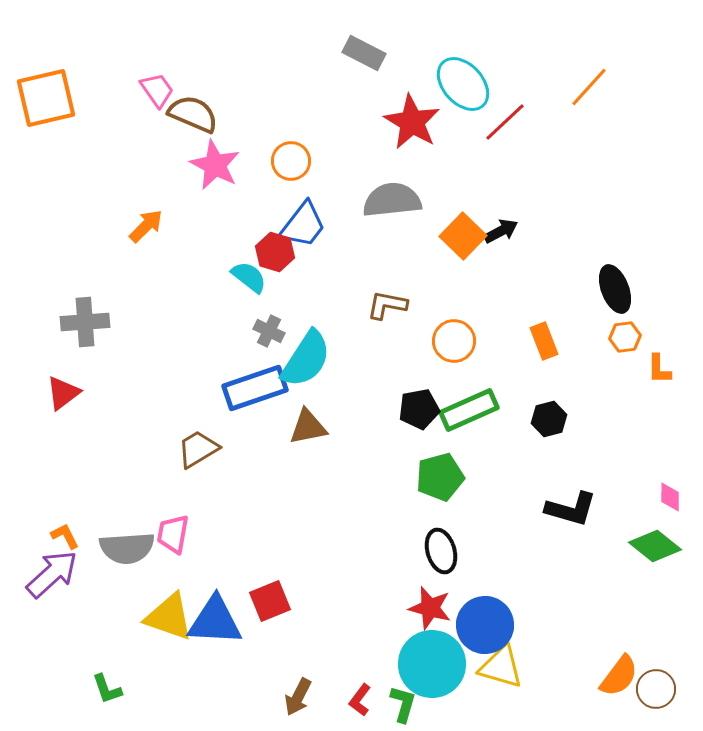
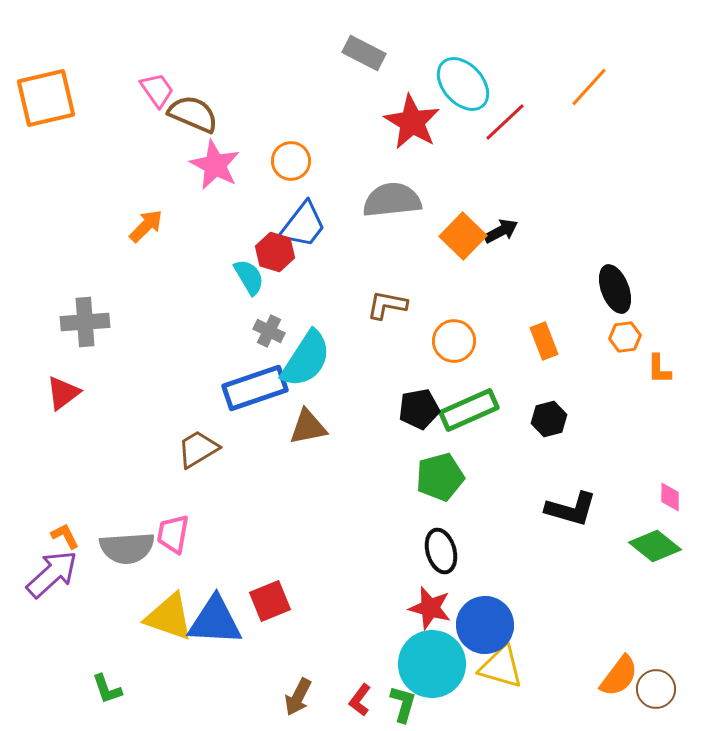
cyan semicircle at (249, 277): rotated 21 degrees clockwise
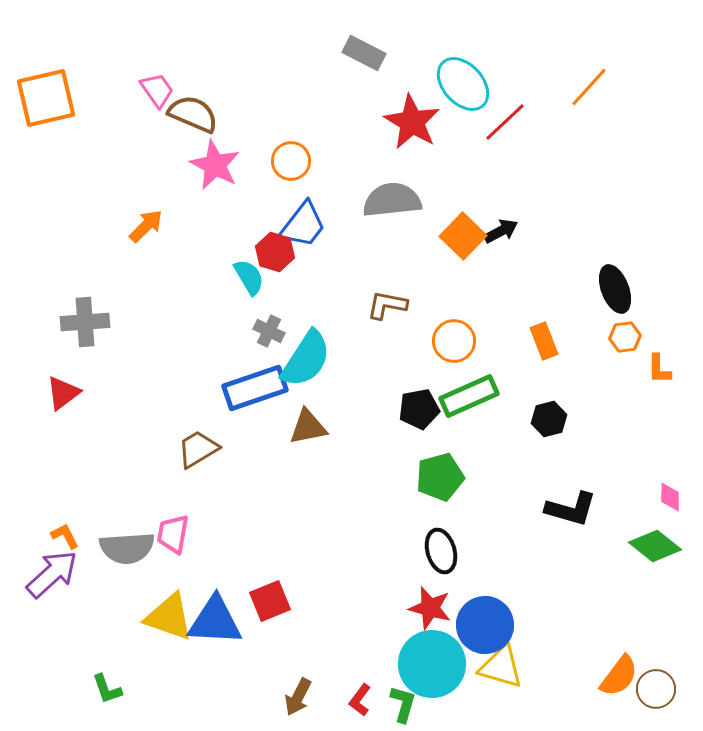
green rectangle at (469, 410): moved 14 px up
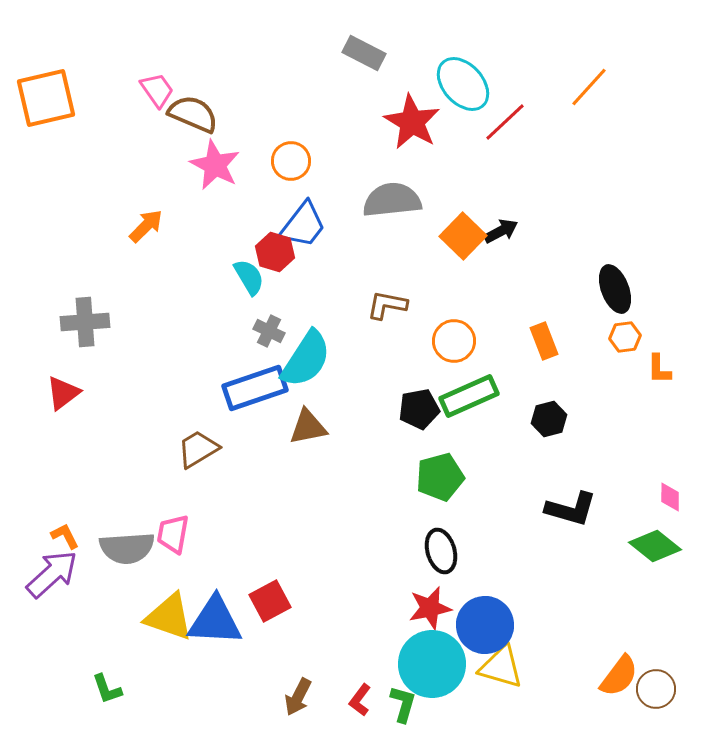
red square at (270, 601): rotated 6 degrees counterclockwise
red star at (430, 608): rotated 27 degrees counterclockwise
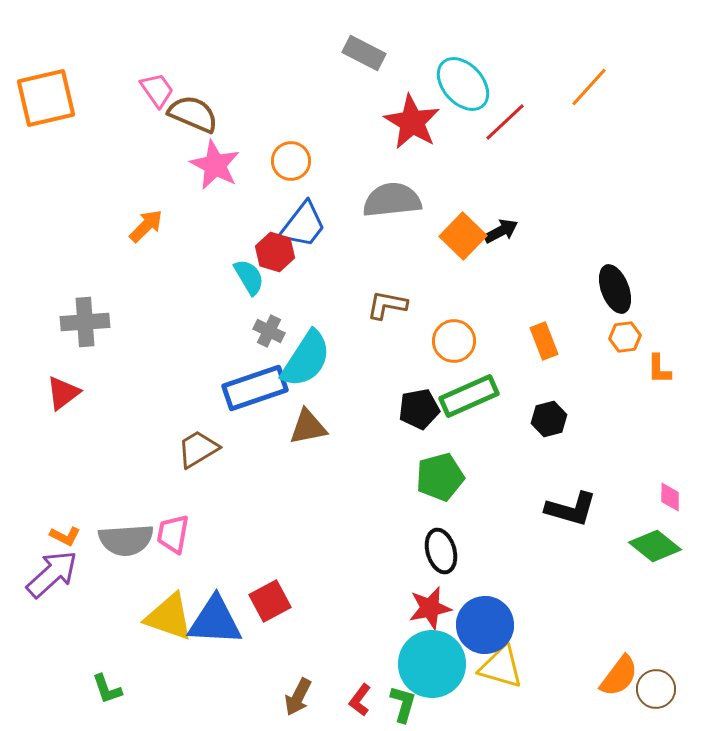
orange L-shape at (65, 536): rotated 144 degrees clockwise
gray semicircle at (127, 548): moved 1 px left, 8 px up
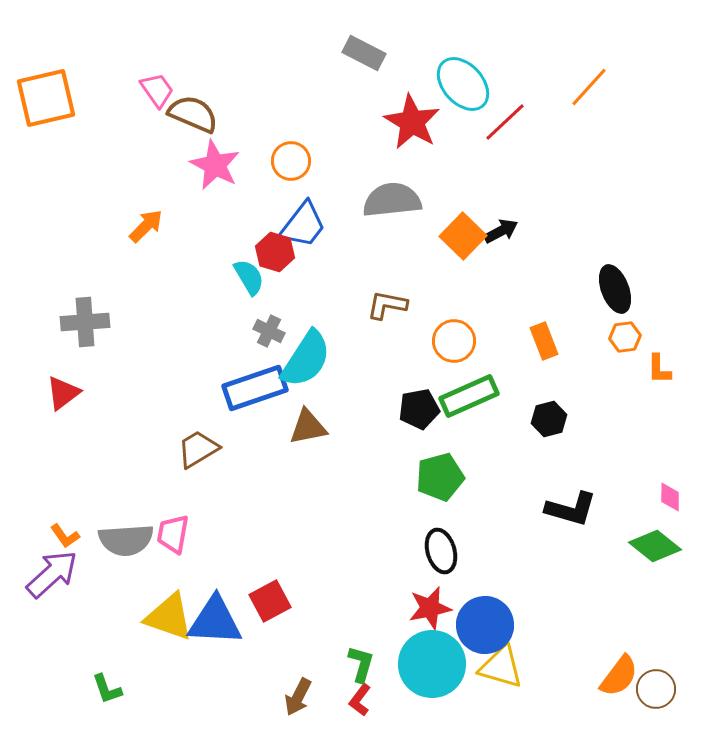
orange L-shape at (65, 536): rotated 28 degrees clockwise
green L-shape at (403, 704): moved 42 px left, 40 px up
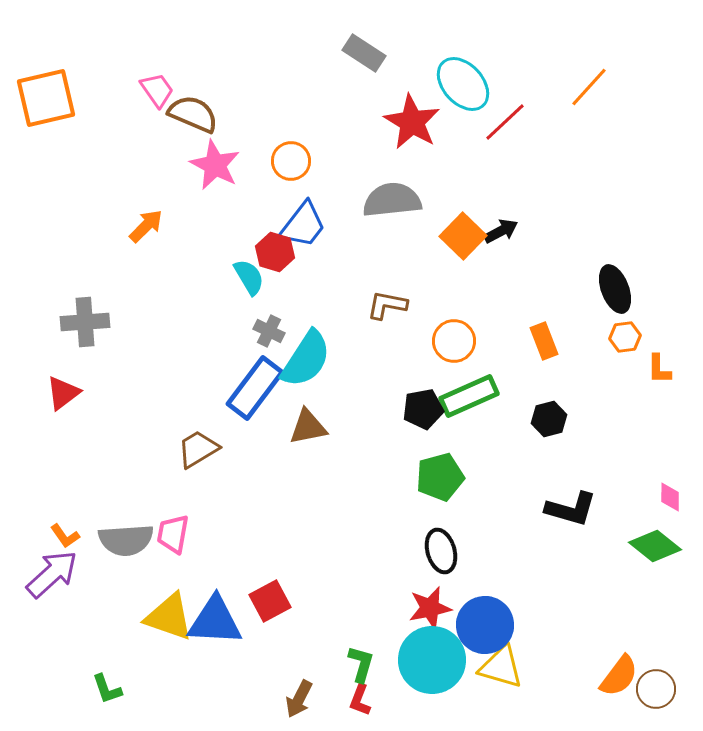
gray rectangle at (364, 53): rotated 6 degrees clockwise
blue rectangle at (255, 388): rotated 34 degrees counterclockwise
black pentagon at (419, 409): moved 4 px right
cyan circle at (432, 664): moved 4 px up
brown arrow at (298, 697): moved 1 px right, 2 px down
red L-shape at (360, 700): rotated 16 degrees counterclockwise
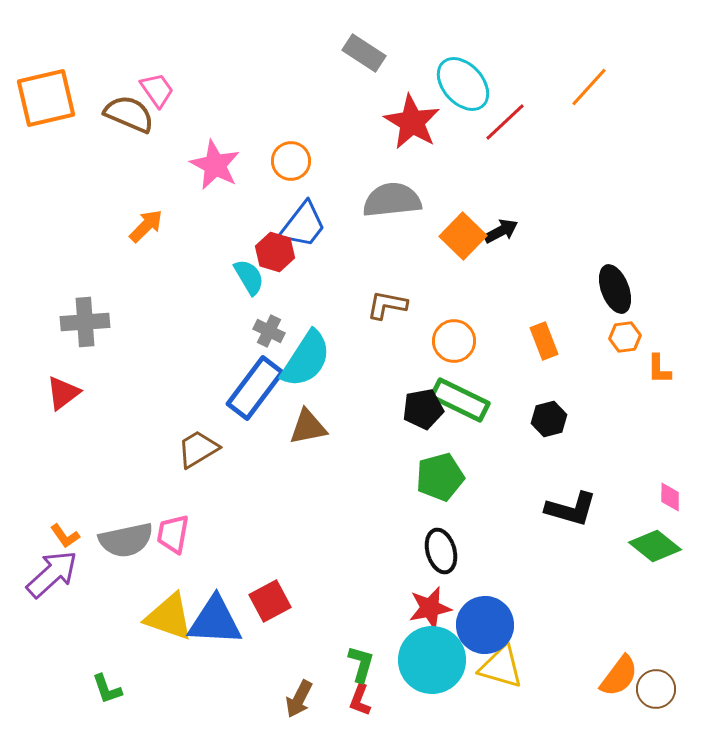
brown semicircle at (193, 114): moved 64 px left
green rectangle at (469, 396): moved 9 px left, 4 px down; rotated 50 degrees clockwise
gray semicircle at (126, 540): rotated 8 degrees counterclockwise
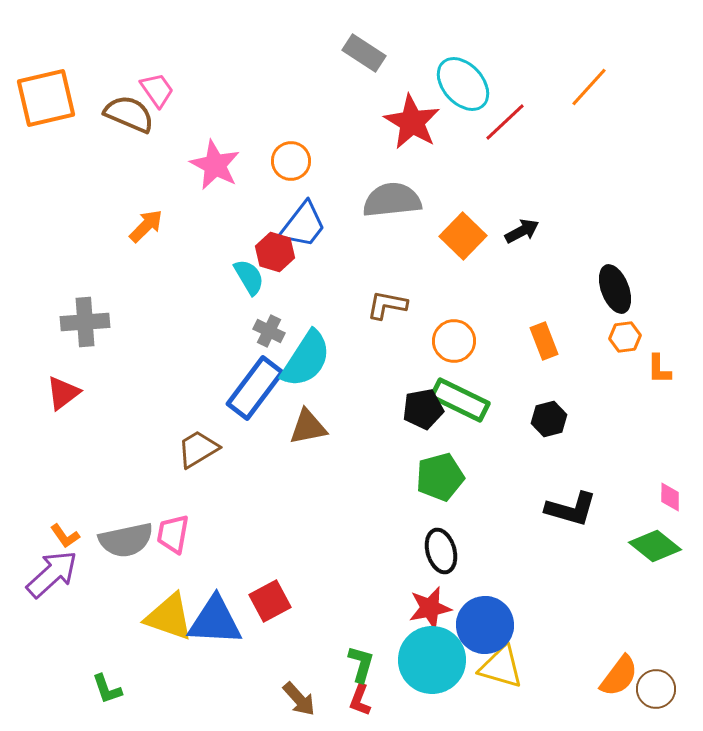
black arrow at (501, 231): moved 21 px right
brown arrow at (299, 699): rotated 69 degrees counterclockwise
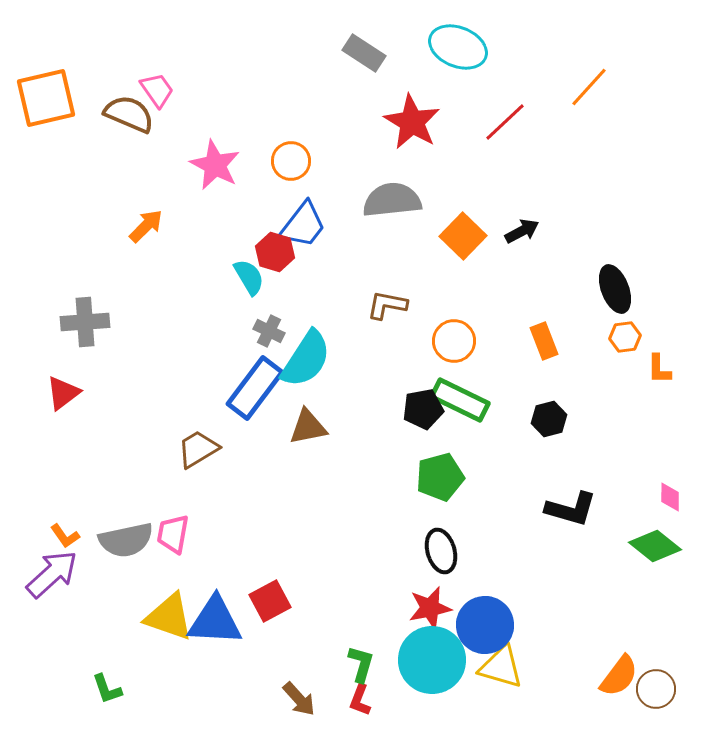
cyan ellipse at (463, 84): moved 5 px left, 37 px up; rotated 26 degrees counterclockwise
